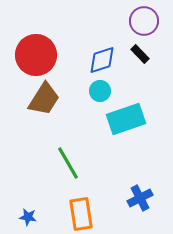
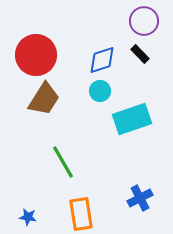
cyan rectangle: moved 6 px right
green line: moved 5 px left, 1 px up
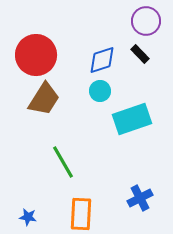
purple circle: moved 2 px right
orange rectangle: rotated 12 degrees clockwise
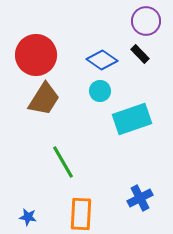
blue diamond: rotated 52 degrees clockwise
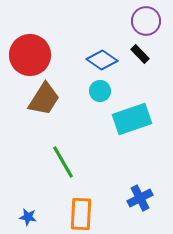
red circle: moved 6 px left
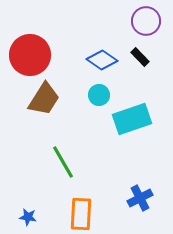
black rectangle: moved 3 px down
cyan circle: moved 1 px left, 4 px down
